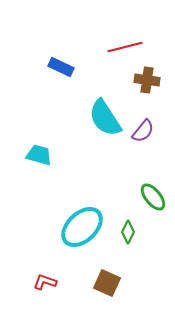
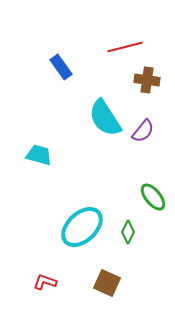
blue rectangle: rotated 30 degrees clockwise
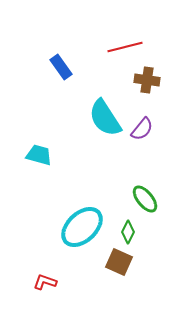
purple semicircle: moved 1 px left, 2 px up
green ellipse: moved 8 px left, 2 px down
brown square: moved 12 px right, 21 px up
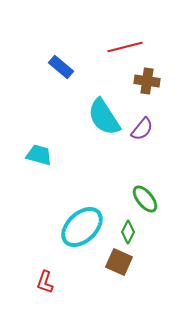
blue rectangle: rotated 15 degrees counterclockwise
brown cross: moved 1 px down
cyan semicircle: moved 1 px left, 1 px up
red L-shape: rotated 90 degrees counterclockwise
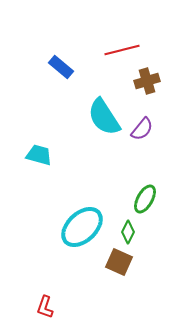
red line: moved 3 px left, 3 px down
brown cross: rotated 25 degrees counterclockwise
green ellipse: rotated 68 degrees clockwise
red L-shape: moved 25 px down
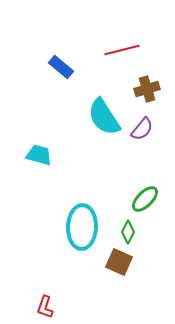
brown cross: moved 8 px down
green ellipse: rotated 16 degrees clockwise
cyan ellipse: rotated 45 degrees counterclockwise
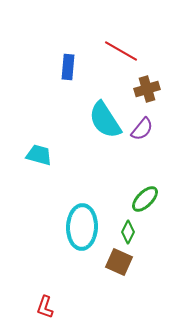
red line: moved 1 px left, 1 px down; rotated 44 degrees clockwise
blue rectangle: moved 7 px right; rotated 55 degrees clockwise
cyan semicircle: moved 1 px right, 3 px down
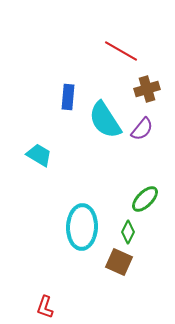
blue rectangle: moved 30 px down
cyan trapezoid: rotated 16 degrees clockwise
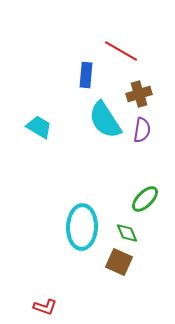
brown cross: moved 8 px left, 5 px down
blue rectangle: moved 18 px right, 22 px up
purple semicircle: moved 1 px down; rotated 30 degrees counterclockwise
cyan trapezoid: moved 28 px up
green diamond: moved 1 px left, 1 px down; rotated 50 degrees counterclockwise
red L-shape: rotated 90 degrees counterclockwise
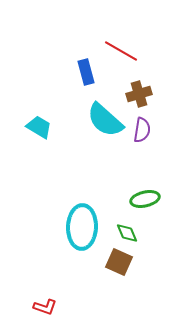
blue rectangle: moved 3 px up; rotated 20 degrees counterclockwise
cyan semicircle: rotated 15 degrees counterclockwise
green ellipse: rotated 32 degrees clockwise
